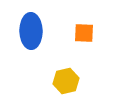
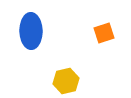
orange square: moved 20 px right; rotated 20 degrees counterclockwise
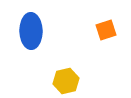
orange square: moved 2 px right, 3 px up
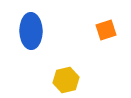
yellow hexagon: moved 1 px up
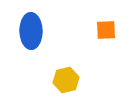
orange square: rotated 15 degrees clockwise
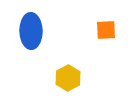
yellow hexagon: moved 2 px right, 2 px up; rotated 15 degrees counterclockwise
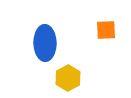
blue ellipse: moved 14 px right, 12 px down
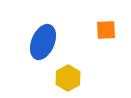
blue ellipse: moved 2 px left, 1 px up; rotated 24 degrees clockwise
